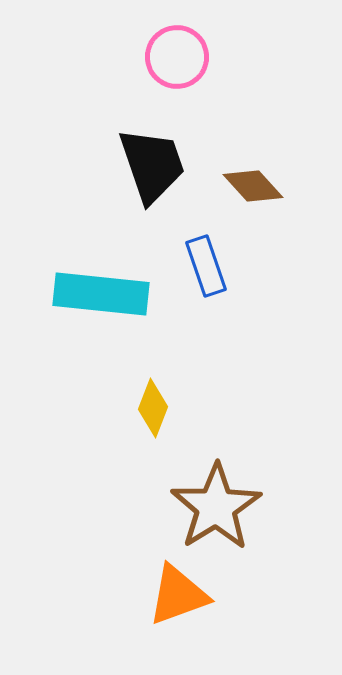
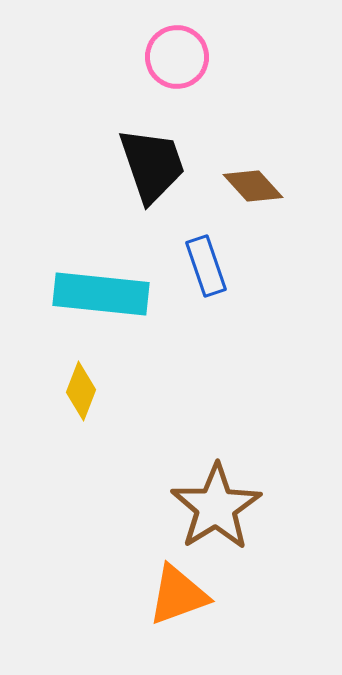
yellow diamond: moved 72 px left, 17 px up
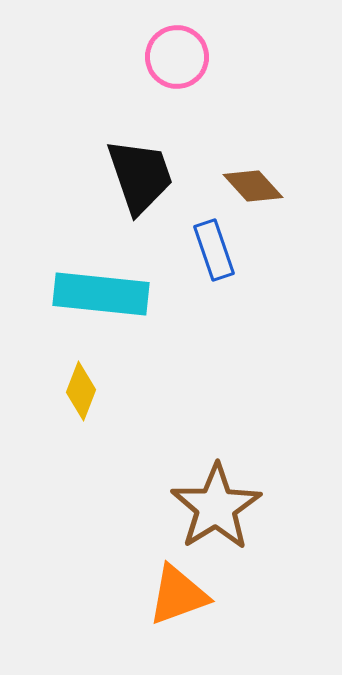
black trapezoid: moved 12 px left, 11 px down
blue rectangle: moved 8 px right, 16 px up
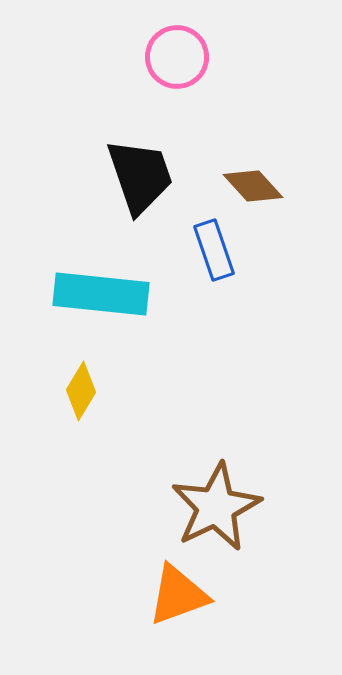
yellow diamond: rotated 10 degrees clockwise
brown star: rotated 6 degrees clockwise
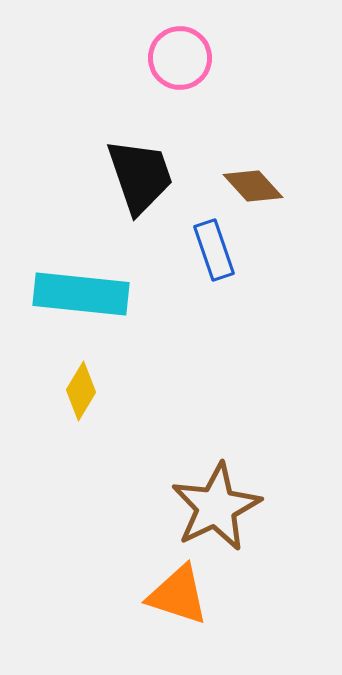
pink circle: moved 3 px right, 1 px down
cyan rectangle: moved 20 px left
orange triangle: rotated 38 degrees clockwise
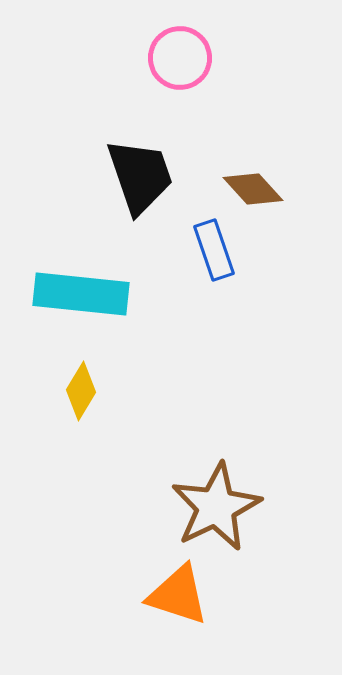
brown diamond: moved 3 px down
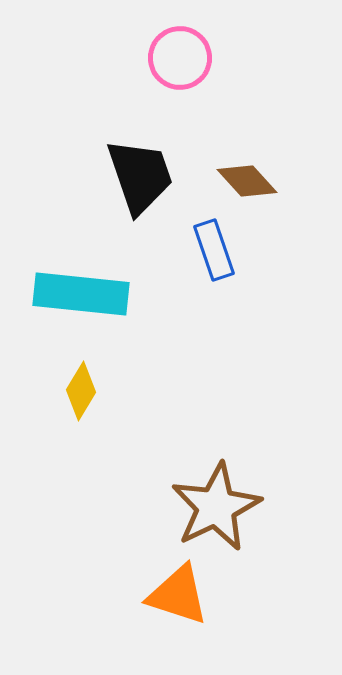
brown diamond: moved 6 px left, 8 px up
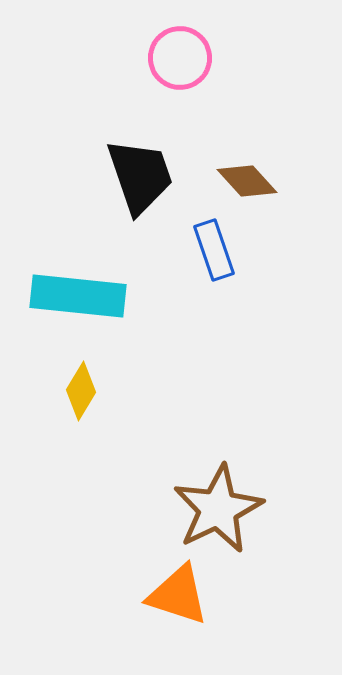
cyan rectangle: moved 3 px left, 2 px down
brown star: moved 2 px right, 2 px down
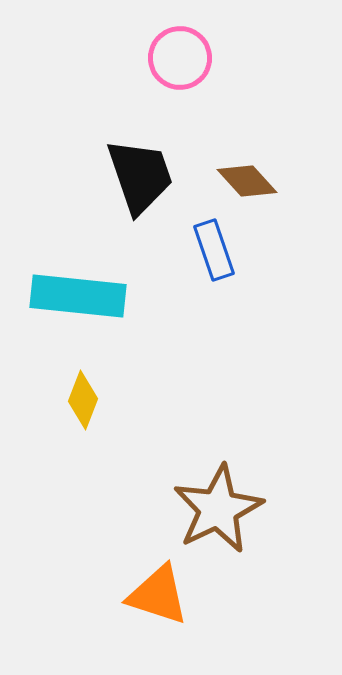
yellow diamond: moved 2 px right, 9 px down; rotated 10 degrees counterclockwise
orange triangle: moved 20 px left
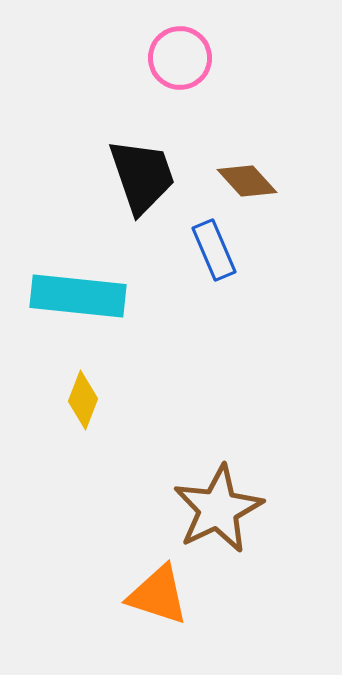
black trapezoid: moved 2 px right
blue rectangle: rotated 4 degrees counterclockwise
